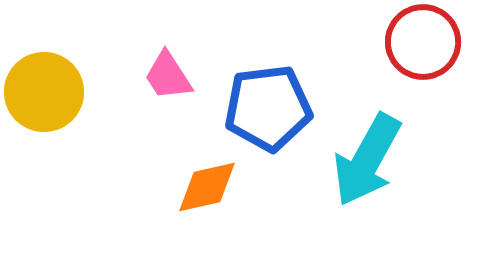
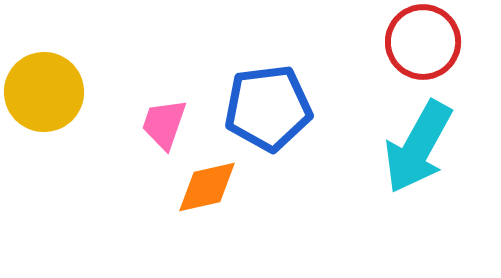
pink trapezoid: moved 4 px left, 48 px down; rotated 52 degrees clockwise
cyan arrow: moved 51 px right, 13 px up
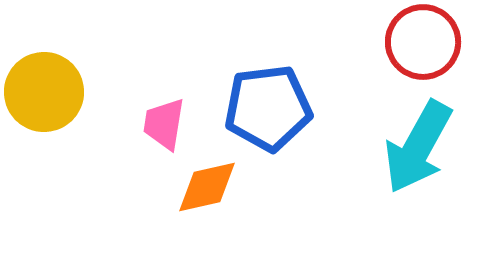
pink trapezoid: rotated 10 degrees counterclockwise
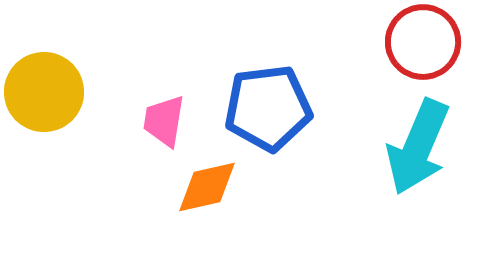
pink trapezoid: moved 3 px up
cyan arrow: rotated 6 degrees counterclockwise
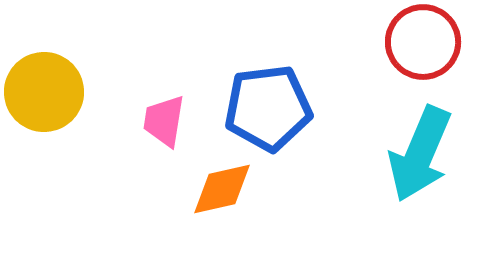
cyan arrow: moved 2 px right, 7 px down
orange diamond: moved 15 px right, 2 px down
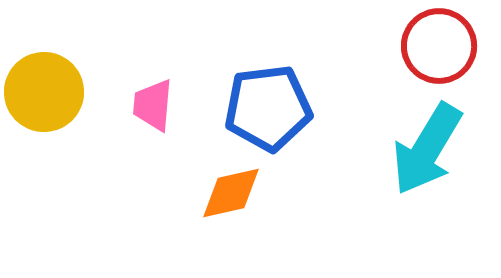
red circle: moved 16 px right, 4 px down
pink trapezoid: moved 11 px left, 16 px up; rotated 4 degrees counterclockwise
cyan arrow: moved 7 px right, 5 px up; rotated 8 degrees clockwise
orange diamond: moved 9 px right, 4 px down
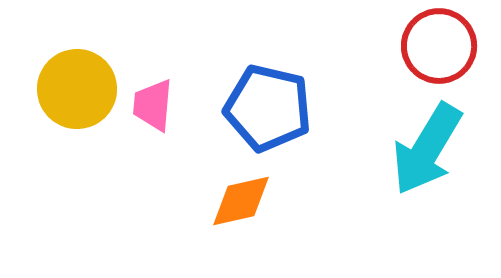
yellow circle: moved 33 px right, 3 px up
blue pentagon: rotated 20 degrees clockwise
orange diamond: moved 10 px right, 8 px down
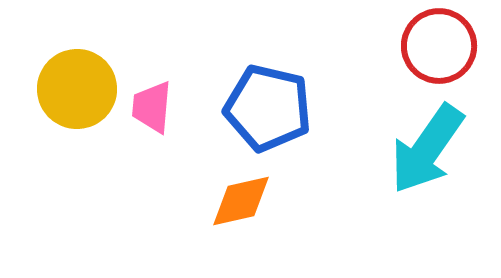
pink trapezoid: moved 1 px left, 2 px down
cyan arrow: rotated 4 degrees clockwise
